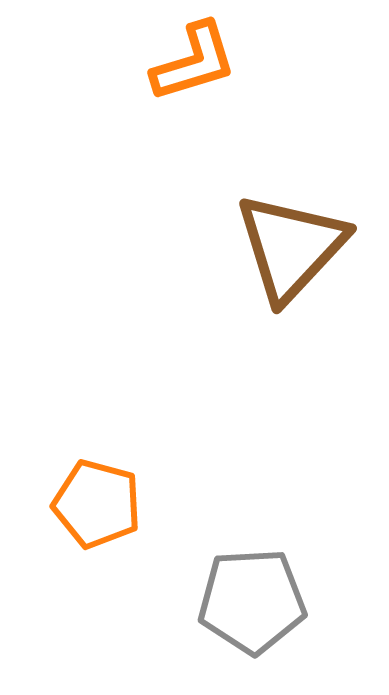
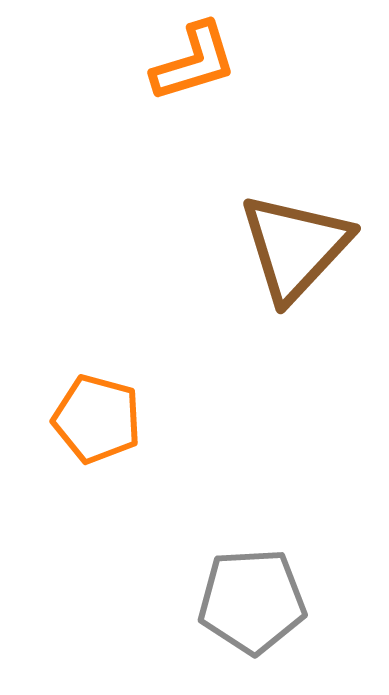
brown triangle: moved 4 px right
orange pentagon: moved 85 px up
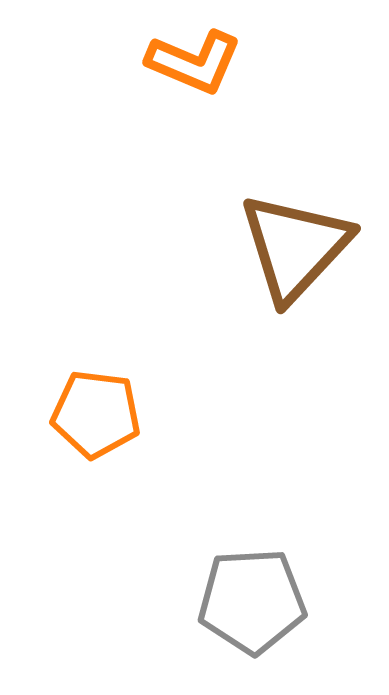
orange L-shape: rotated 40 degrees clockwise
orange pentagon: moved 1 px left, 5 px up; rotated 8 degrees counterclockwise
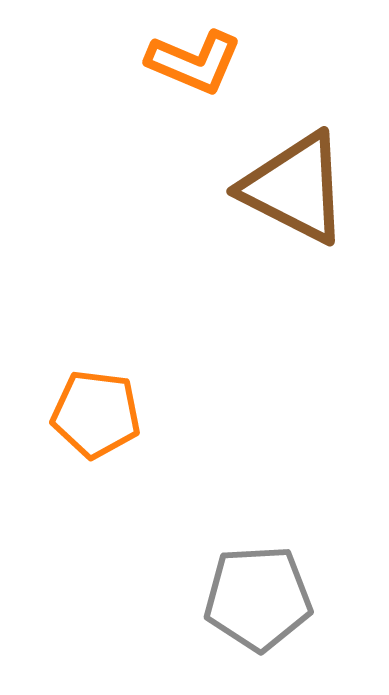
brown triangle: moved 59 px up; rotated 46 degrees counterclockwise
gray pentagon: moved 6 px right, 3 px up
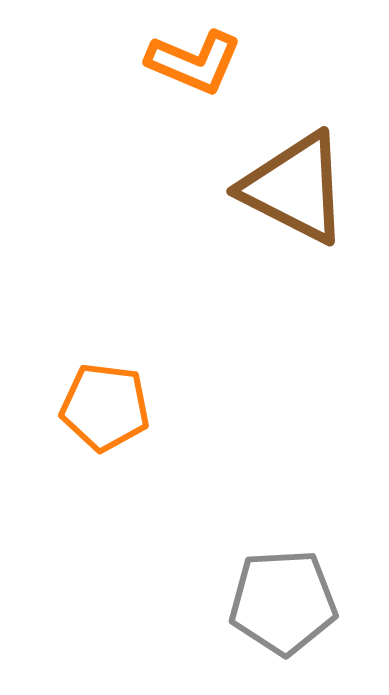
orange pentagon: moved 9 px right, 7 px up
gray pentagon: moved 25 px right, 4 px down
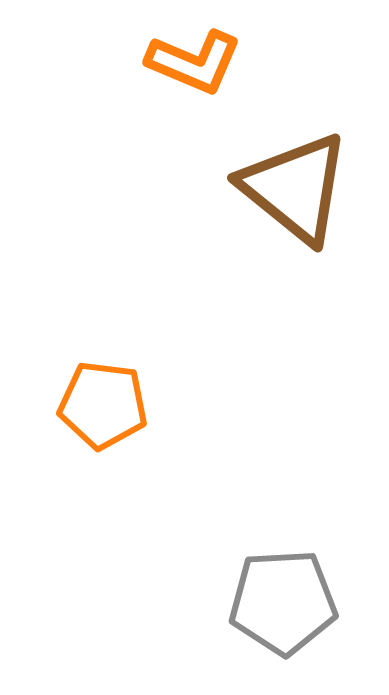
brown triangle: rotated 12 degrees clockwise
orange pentagon: moved 2 px left, 2 px up
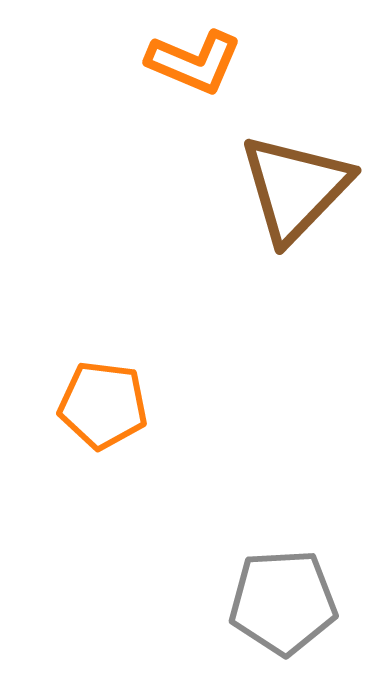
brown triangle: rotated 35 degrees clockwise
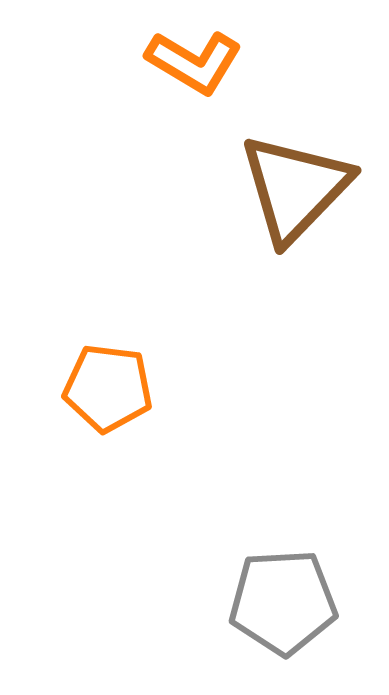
orange L-shape: rotated 8 degrees clockwise
orange pentagon: moved 5 px right, 17 px up
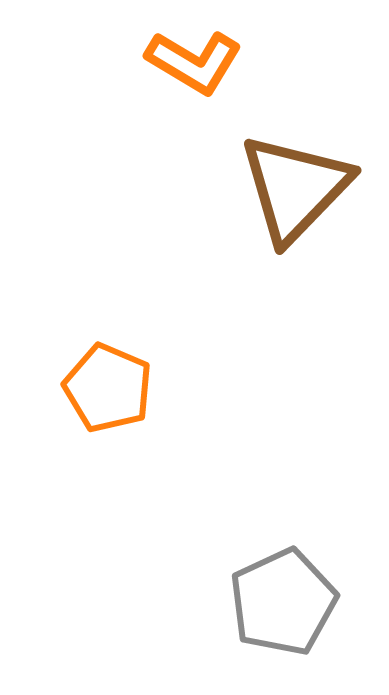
orange pentagon: rotated 16 degrees clockwise
gray pentagon: rotated 22 degrees counterclockwise
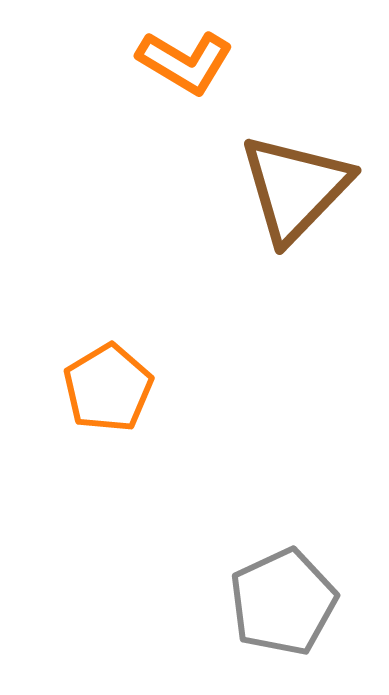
orange L-shape: moved 9 px left
orange pentagon: rotated 18 degrees clockwise
